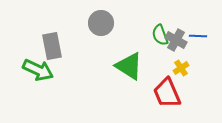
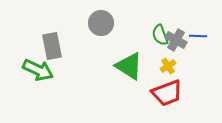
yellow cross: moved 13 px left, 2 px up
red trapezoid: rotated 88 degrees counterclockwise
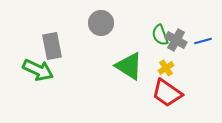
blue line: moved 5 px right, 5 px down; rotated 18 degrees counterclockwise
yellow cross: moved 2 px left, 2 px down
red trapezoid: rotated 56 degrees clockwise
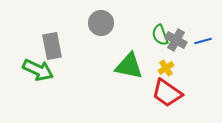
green triangle: rotated 20 degrees counterclockwise
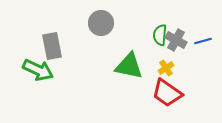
green semicircle: rotated 25 degrees clockwise
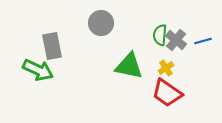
gray cross: rotated 10 degrees clockwise
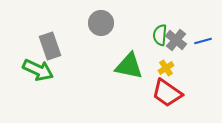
gray rectangle: moved 2 px left; rotated 8 degrees counterclockwise
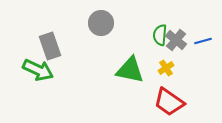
green triangle: moved 1 px right, 4 px down
red trapezoid: moved 2 px right, 9 px down
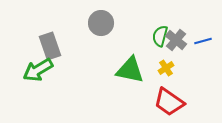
green semicircle: moved 1 px down; rotated 10 degrees clockwise
green arrow: rotated 124 degrees clockwise
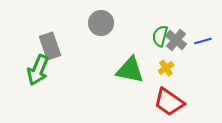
green arrow: rotated 36 degrees counterclockwise
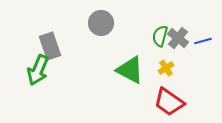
gray cross: moved 2 px right, 2 px up
green triangle: rotated 16 degrees clockwise
